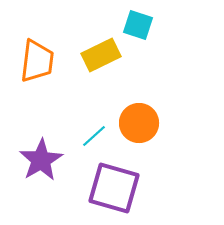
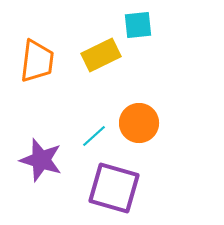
cyan square: rotated 24 degrees counterclockwise
purple star: rotated 24 degrees counterclockwise
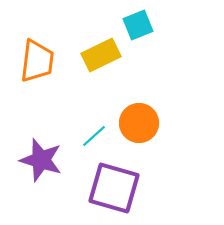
cyan square: rotated 16 degrees counterclockwise
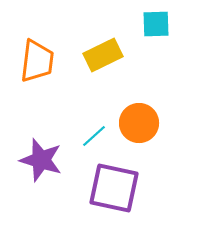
cyan square: moved 18 px right, 1 px up; rotated 20 degrees clockwise
yellow rectangle: moved 2 px right
purple square: rotated 4 degrees counterclockwise
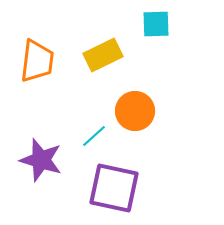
orange circle: moved 4 px left, 12 px up
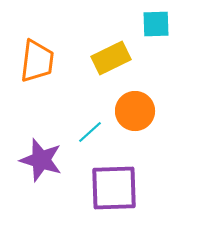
yellow rectangle: moved 8 px right, 3 px down
cyan line: moved 4 px left, 4 px up
purple square: rotated 14 degrees counterclockwise
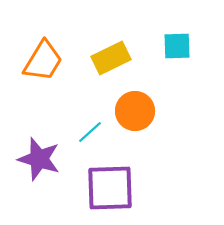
cyan square: moved 21 px right, 22 px down
orange trapezoid: moved 6 px right; rotated 24 degrees clockwise
purple star: moved 2 px left, 1 px up
purple square: moved 4 px left
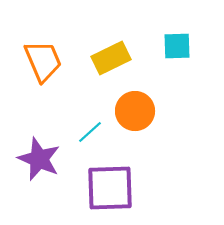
orange trapezoid: rotated 54 degrees counterclockwise
purple star: rotated 6 degrees clockwise
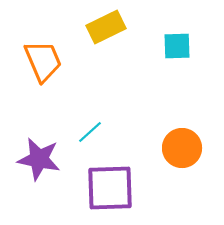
yellow rectangle: moved 5 px left, 31 px up
orange circle: moved 47 px right, 37 px down
purple star: rotated 12 degrees counterclockwise
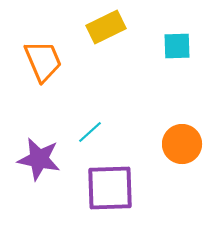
orange circle: moved 4 px up
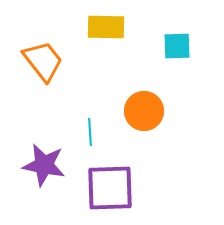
yellow rectangle: rotated 27 degrees clockwise
orange trapezoid: rotated 15 degrees counterclockwise
cyan line: rotated 52 degrees counterclockwise
orange circle: moved 38 px left, 33 px up
purple star: moved 5 px right, 6 px down
